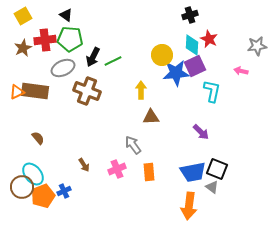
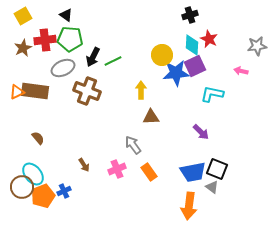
cyan L-shape: moved 3 px down; rotated 90 degrees counterclockwise
orange rectangle: rotated 30 degrees counterclockwise
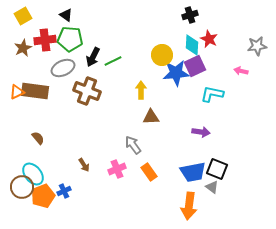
purple arrow: rotated 36 degrees counterclockwise
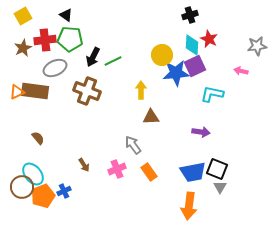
gray ellipse: moved 8 px left
gray triangle: moved 8 px right; rotated 24 degrees clockwise
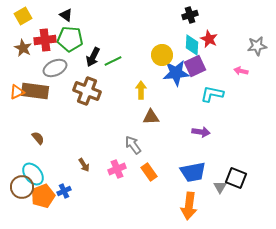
brown star: rotated 18 degrees counterclockwise
black square: moved 19 px right, 9 px down
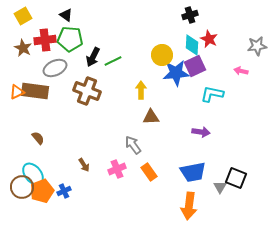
orange pentagon: moved 1 px left, 5 px up
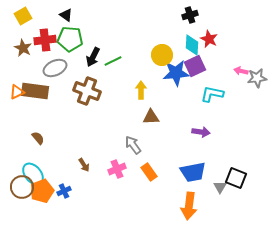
gray star: moved 32 px down
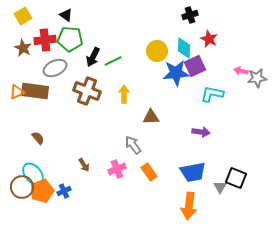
cyan diamond: moved 8 px left, 3 px down
yellow circle: moved 5 px left, 4 px up
yellow arrow: moved 17 px left, 4 px down
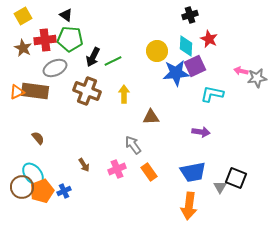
cyan diamond: moved 2 px right, 2 px up
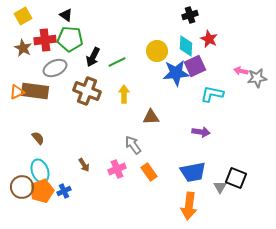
green line: moved 4 px right, 1 px down
cyan ellipse: moved 7 px right, 3 px up; rotated 20 degrees clockwise
